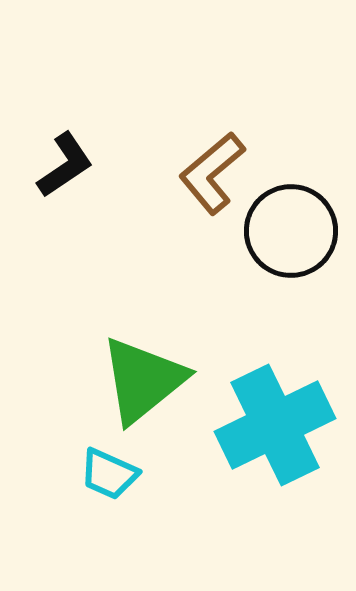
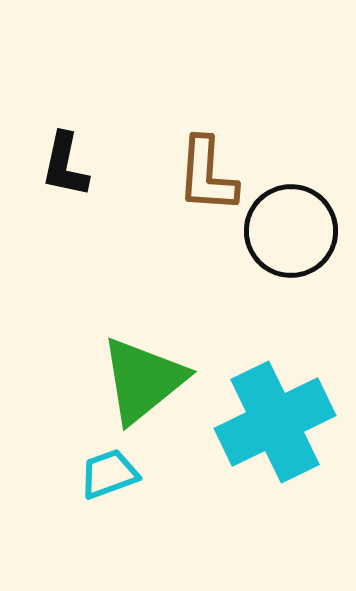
black L-shape: rotated 136 degrees clockwise
brown L-shape: moved 5 px left, 2 px down; rotated 46 degrees counterclockwise
cyan cross: moved 3 px up
cyan trapezoid: rotated 136 degrees clockwise
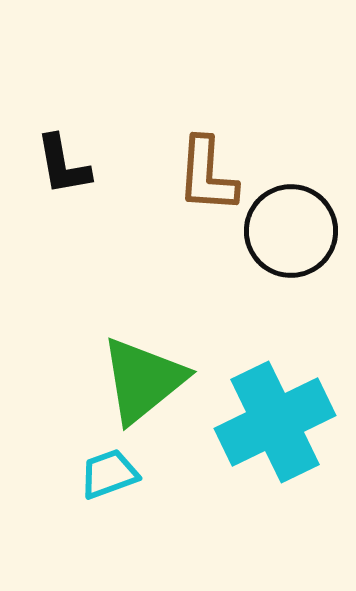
black L-shape: moved 2 px left; rotated 22 degrees counterclockwise
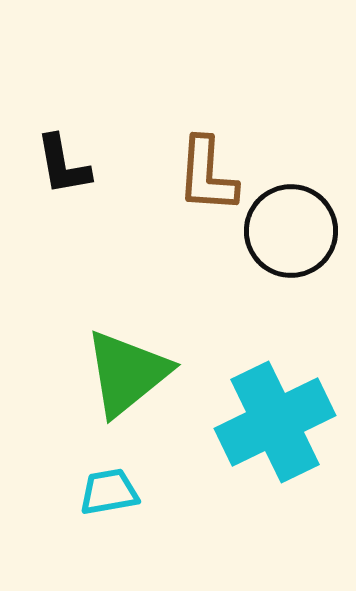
green triangle: moved 16 px left, 7 px up
cyan trapezoid: moved 18 px down; rotated 10 degrees clockwise
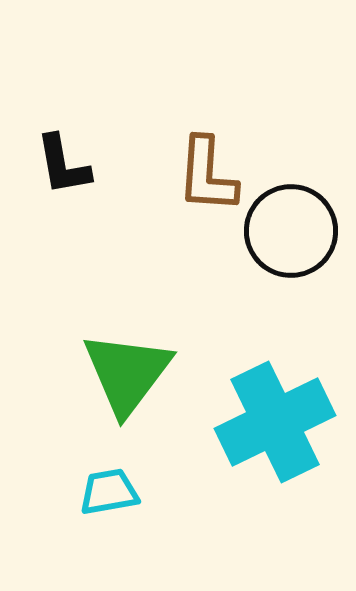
green triangle: rotated 14 degrees counterclockwise
